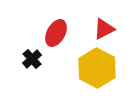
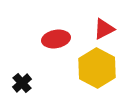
red ellipse: moved 6 px down; rotated 52 degrees clockwise
black cross: moved 10 px left, 24 px down
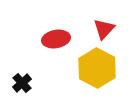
red triangle: rotated 20 degrees counterclockwise
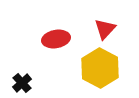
red triangle: moved 1 px right
yellow hexagon: moved 3 px right
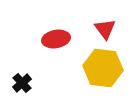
red triangle: rotated 20 degrees counterclockwise
yellow hexagon: moved 3 px right; rotated 21 degrees counterclockwise
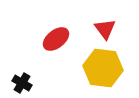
red ellipse: rotated 28 degrees counterclockwise
black cross: rotated 18 degrees counterclockwise
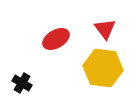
red ellipse: rotated 8 degrees clockwise
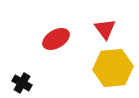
yellow hexagon: moved 10 px right; rotated 12 degrees counterclockwise
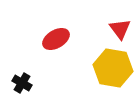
red triangle: moved 15 px right
yellow hexagon: rotated 15 degrees clockwise
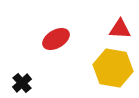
red triangle: rotated 50 degrees counterclockwise
black cross: rotated 18 degrees clockwise
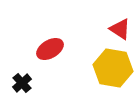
red triangle: rotated 30 degrees clockwise
red ellipse: moved 6 px left, 10 px down
